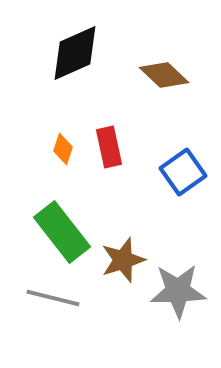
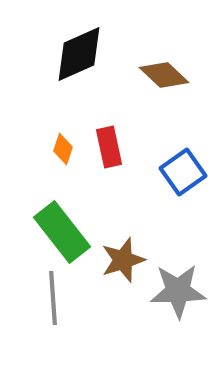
black diamond: moved 4 px right, 1 px down
gray line: rotated 72 degrees clockwise
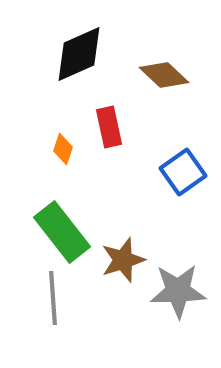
red rectangle: moved 20 px up
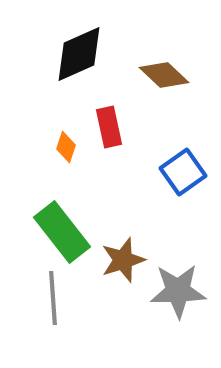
orange diamond: moved 3 px right, 2 px up
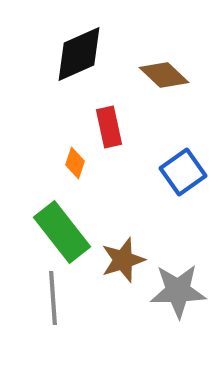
orange diamond: moved 9 px right, 16 px down
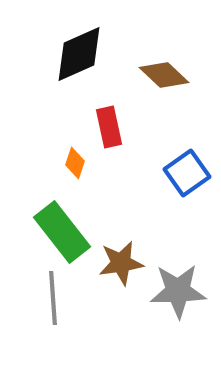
blue square: moved 4 px right, 1 px down
brown star: moved 2 px left, 3 px down; rotated 9 degrees clockwise
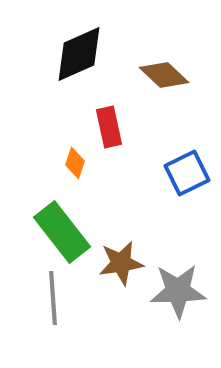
blue square: rotated 9 degrees clockwise
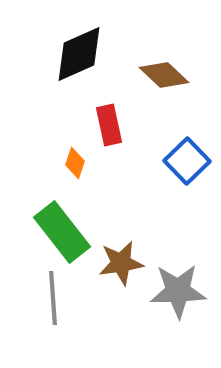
red rectangle: moved 2 px up
blue square: moved 12 px up; rotated 18 degrees counterclockwise
